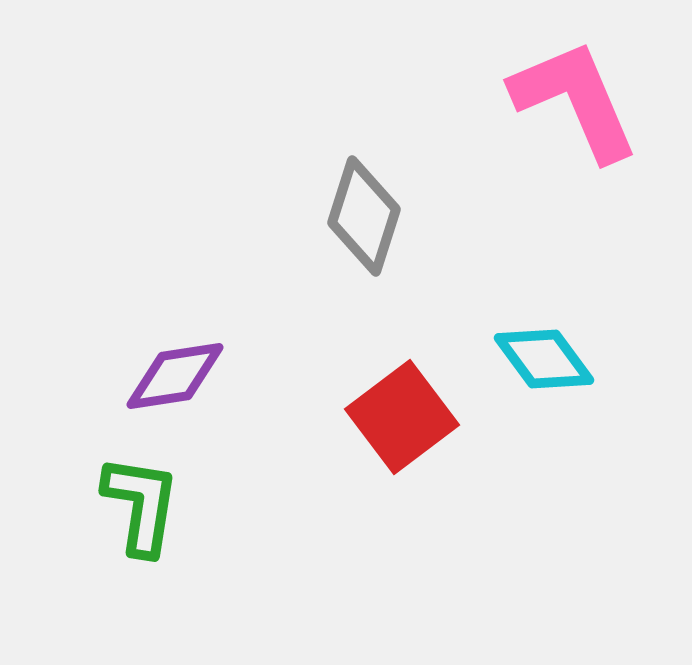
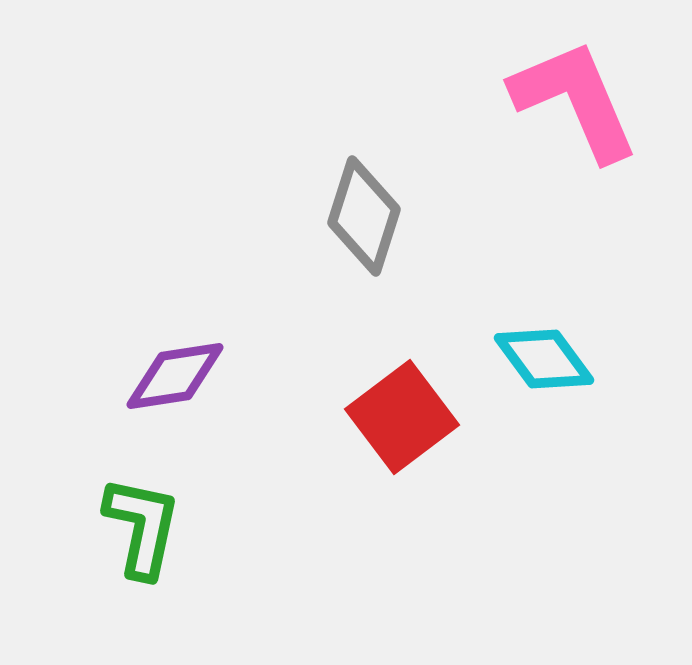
green L-shape: moved 1 px right, 22 px down; rotated 3 degrees clockwise
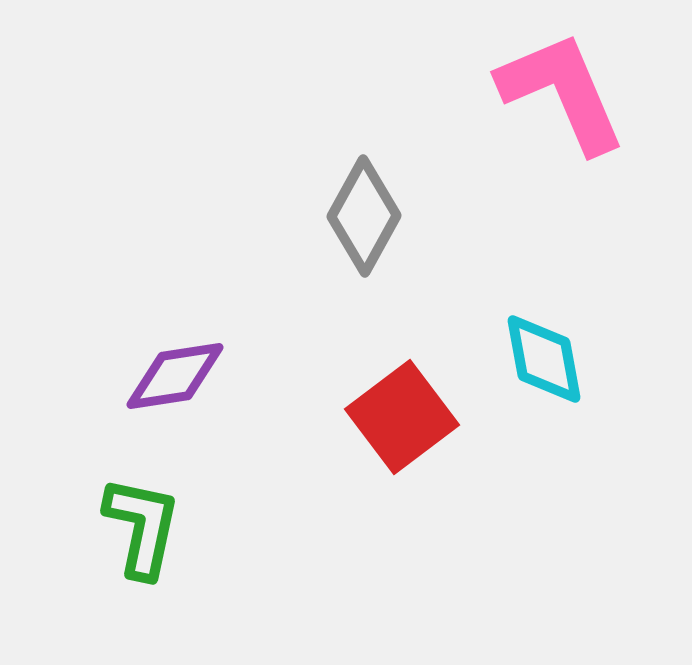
pink L-shape: moved 13 px left, 8 px up
gray diamond: rotated 11 degrees clockwise
cyan diamond: rotated 26 degrees clockwise
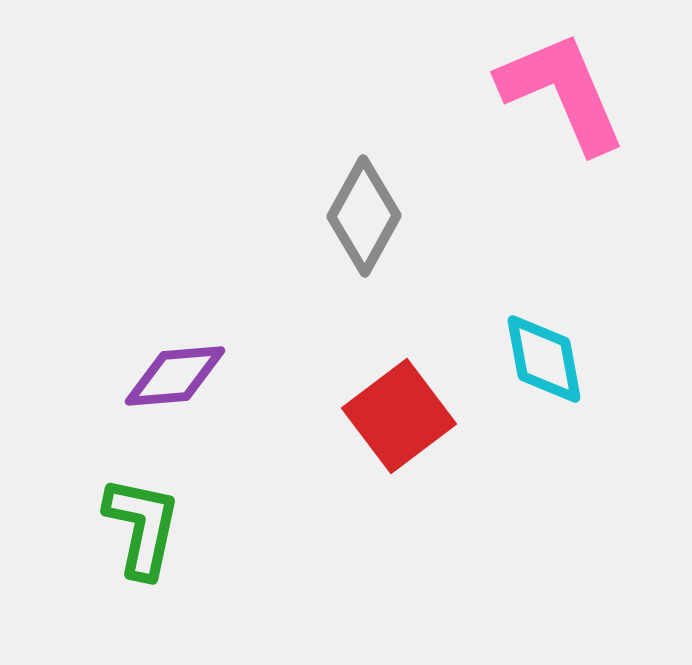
purple diamond: rotated 4 degrees clockwise
red square: moved 3 px left, 1 px up
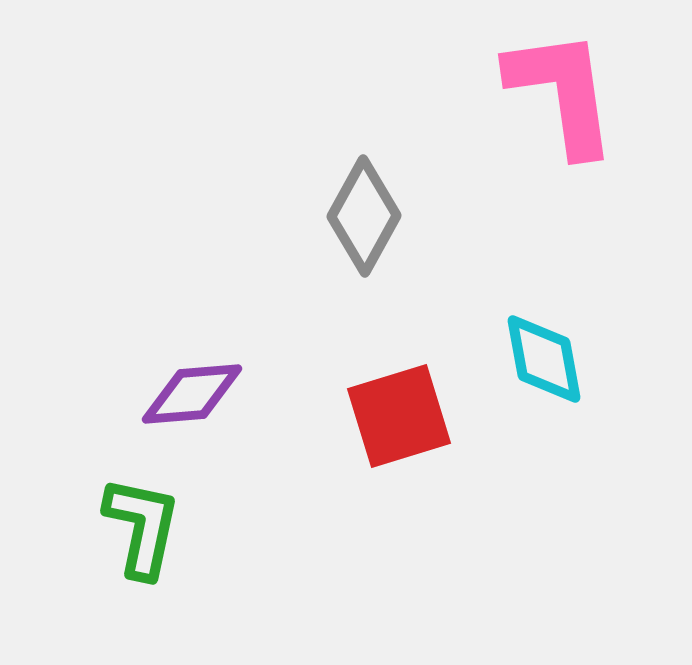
pink L-shape: rotated 15 degrees clockwise
purple diamond: moved 17 px right, 18 px down
red square: rotated 20 degrees clockwise
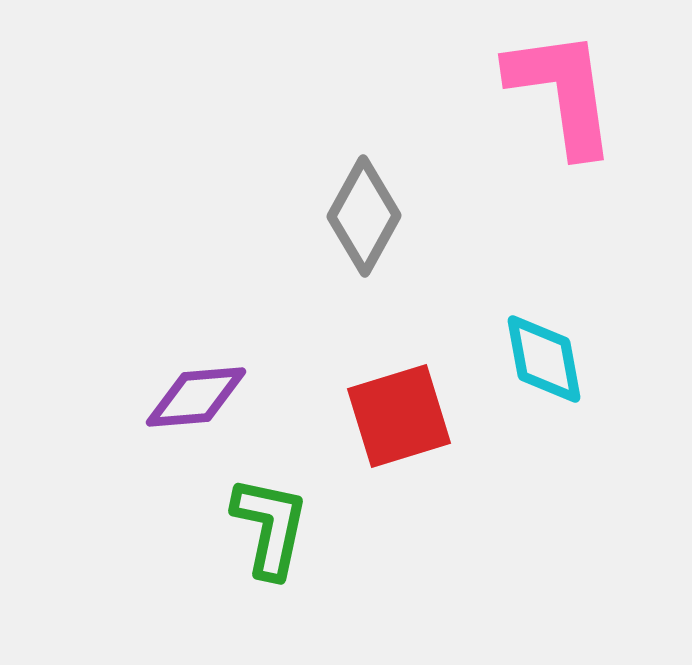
purple diamond: moved 4 px right, 3 px down
green L-shape: moved 128 px right
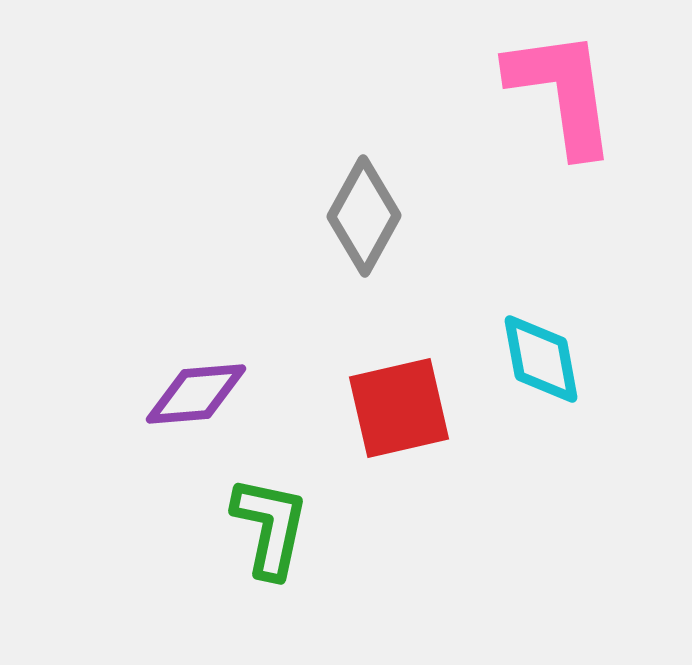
cyan diamond: moved 3 px left
purple diamond: moved 3 px up
red square: moved 8 px up; rotated 4 degrees clockwise
